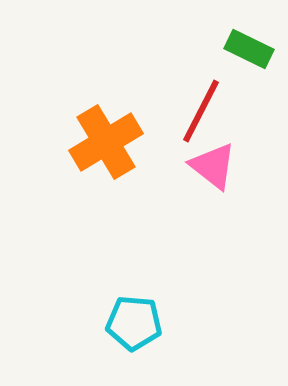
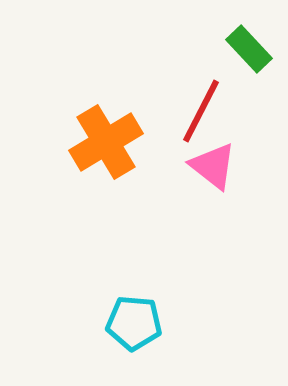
green rectangle: rotated 21 degrees clockwise
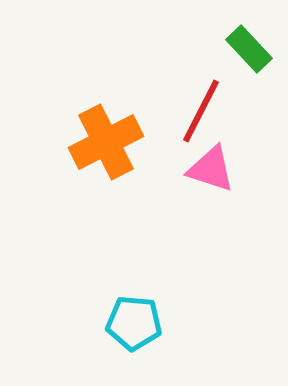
orange cross: rotated 4 degrees clockwise
pink triangle: moved 2 px left, 3 px down; rotated 20 degrees counterclockwise
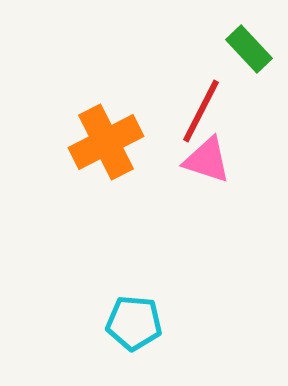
pink triangle: moved 4 px left, 9 px up
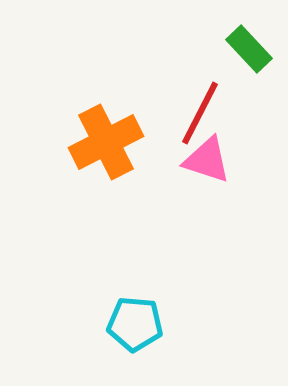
red line: moved 1 px left, 2 px down
cyan pentagon: moved 1 px right, 1 px down
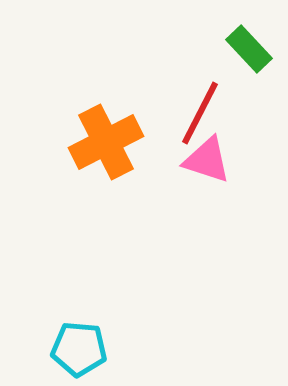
cyan pentagon: moved 56 px left, 25 px down
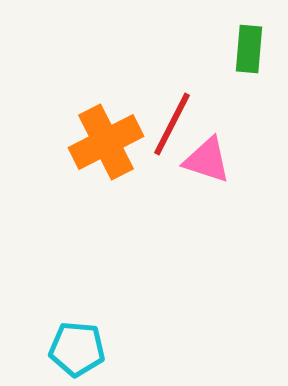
green rectangle: rotated 48 degrees clockwise
red line: moved 28 px left, 11 px down
cyan pentagon: moved 2 px left
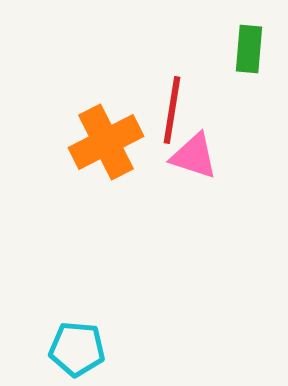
red line: moved 14 px up; rotated 18 degrees counterclockwise
pink triangle: moved 13 px left, 4 px up
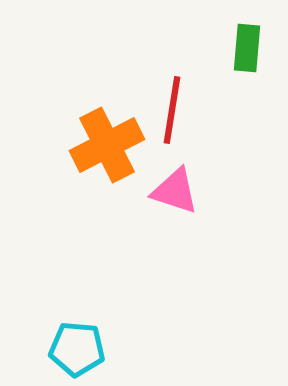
green rectangle: moved 2 px left, 1 px up
orange cross: moved 1 px right, 3 px down
pink triangle: moved 19 px left, 35 px down
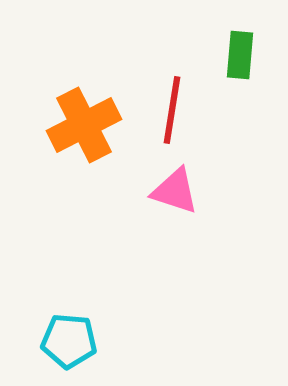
green rectangle: moved 7 px left, 7 px down
orange cross: moved 23 px left, 20 px up
cyan pentagon: moved 8 px left, 8 px up
